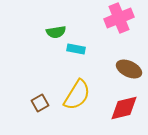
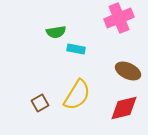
brown ellipse: moved 1 px left, 2 px down
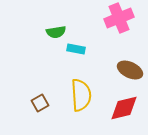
brown ellipse: moved 2 px right, 1 px up
yellow semicircle: moved 4 px right; rotated 36 degrees counterclockwise
